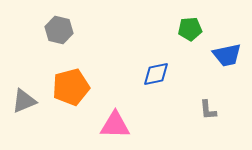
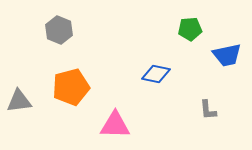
gray hexagon: rotated 8 degrees clockwise
blue diamond: rotated 24 degrees clockwise
gray triangle: moved 5 px left; rotated 16 degrees clockwise
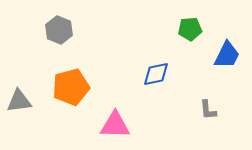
blue trapezoid: rotated 52 degrees counterclockwise
blue diamond: rotated 24 degrees counterclockwise
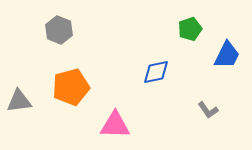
green pentagon: rotated 15 degrees counterclockwise
blue diamond: moved 2 px up
gray L-shape: rotated 30 degrees counterclockwise
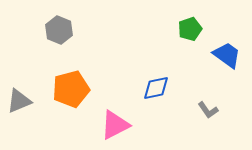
blue trapezoid: rotated 80 degrees counterclockwise
blue diamond: moved 16 px down
orange pentagon: moved 2 px down
gray triangle: rotated 16 degrees counterclockwise
pink triangle: rotated 28 degrees counterclockwise
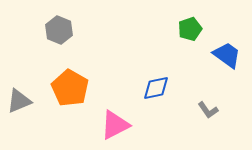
orange pentagon: moved 1 px left, 1 px up; rotated 27 degrees counterclockwise
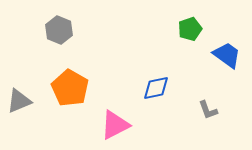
gray L-shape: rotated 15 degrees clockwise
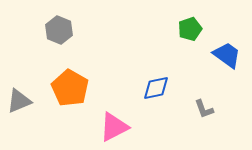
gray L-shape: moved 4 px left, 1 px up
pink triangle: moved 1 px left, 2 px down
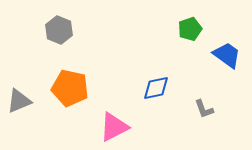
orange pentagon: rotated 18 degrees counterclockwise
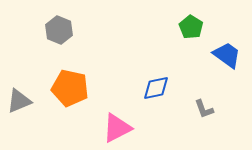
green pentagon: moved 1 px right, 2 px up; rotated 20 degrees counterclockwise
pink triangle: moved 3 px right, 1 px down
